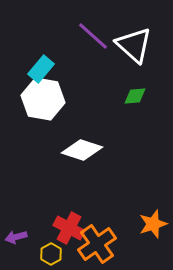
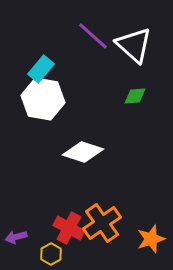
white diamond: moved 1 px right, 2 px down
orange star: moved 2 px left, 15 px down
orange cross: moved 5 px right, 21 px up
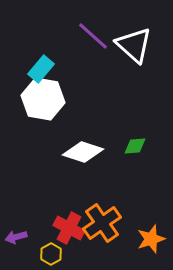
green diamond: moved 50 px down
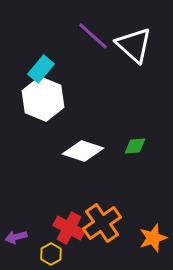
white hexagon: rotated 12 degrees clockwise
white diamond: moved 1 px up
orange star: moved 2 px right, 1 px up
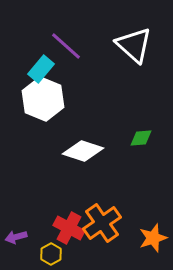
purple line: moved 27 px left, 10 px down
green diamond: moved 6 px right, 8 px up
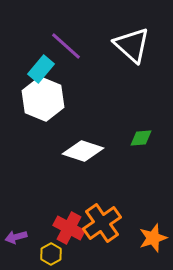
white triangle: moved 2 px left
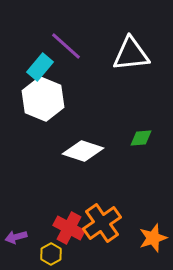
white triangle: moved 1 px left, 9 px down; rotated 48 degrees counterclockwise
cyan rectangle: moved 1 px left, 2 px up
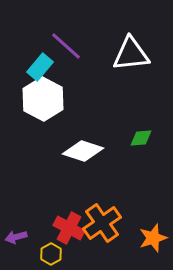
white hexagon: rotated 6 degrees clockwise
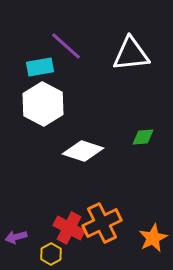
cyan rectangle: rotated 40 degrees clockwise
white hexagon: moved 5 px down
green diamond: moved 2 px right, 1 px up
orange cross: rotated 9 degrees clockwise
orange star: rotated 8 degrees counterclockwise
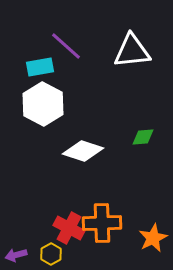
white triangle: moved 1 px right, 3 px up
orange cross: rotated 24 degrees clockwise
purple arrow: moved 18 px down
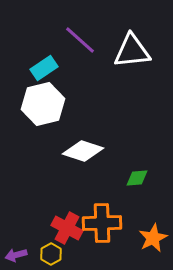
purple line: moved 14 px right, 6 px up
cyan rectangle: moved 4 px right, 1 px down; rotated 24 degrees counterclockwise
white hexagon: rotated 18 degrees clockwise
green diamond: moved 6 px left, 41 px down
red cross: moved 2 px left
